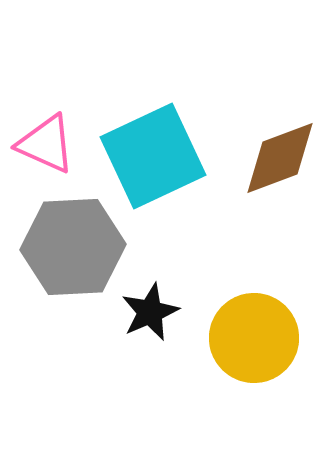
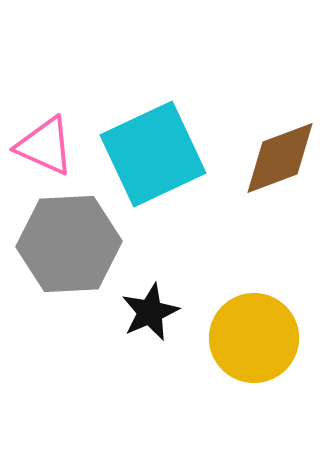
pink triangle: moved 1 px left, 2 px down
cyan square: moved 2 px up
gray hexagon: moved 4 px left, 3 px up
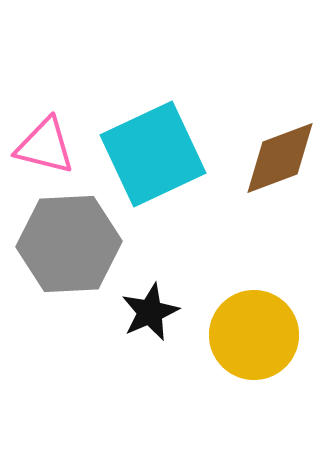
pink triangle: rotated 10 degrees counterclockwise
yellow circle: moved 3 px up
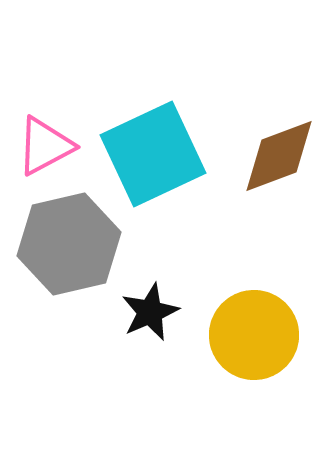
pink triangle: rotated 42 degrees counterclockwise
brown diamond: moved 1 px left, 2 px up
gray hexagon: rotated 10 degrees counterclockwise
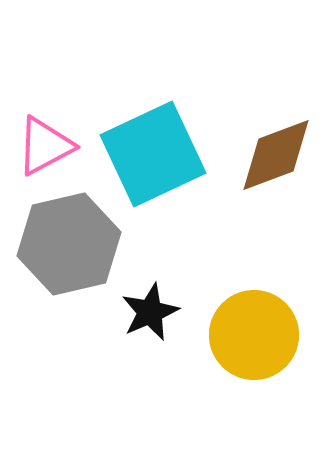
brown diamond: moved 3 px left, 1 px up
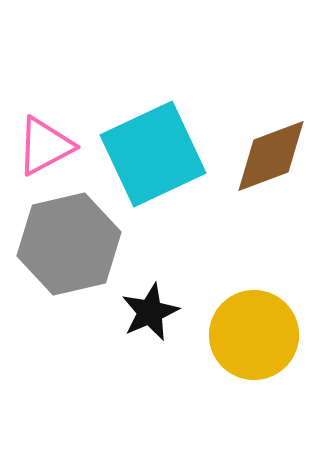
brown diamond: moved 5 px left, 1 px down
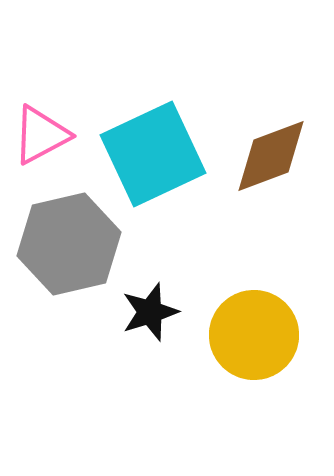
pink triangle: moved 4 px left, 11 px up
black star: rotated 6 degrees clockwise
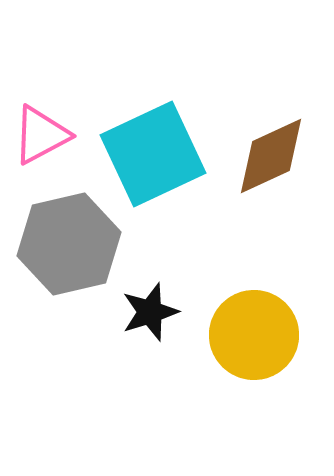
brown diamond: rotated 4 degrees counterclockwise
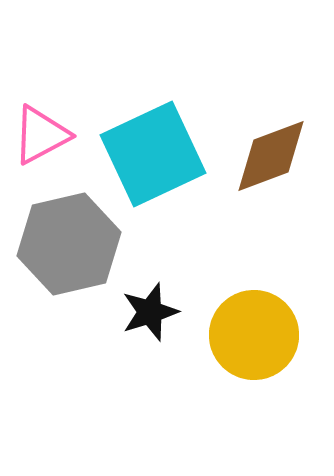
brown diamond: rotated 4 degrees clockwise
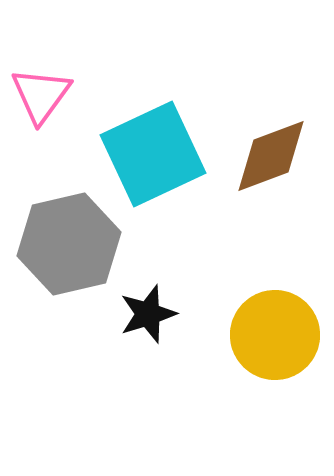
pink triangle: moved 40 px up; rotated 26 degrees counterclockwise
black star: moved 2 px left, 2 px down
yellow circle: moved 21 px right
